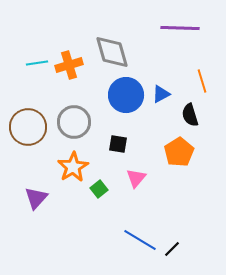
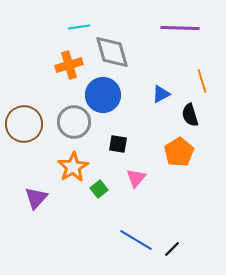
cyan line: moved 42 px right, 36 px up
blue circle: moved 23 px left
brown circle: moved 4 px left, 3 px up
blue line: moved 4 px left
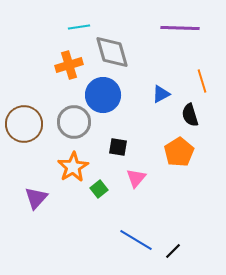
black square: moved 3 px down
black line: moved 1 px right, 2 px down
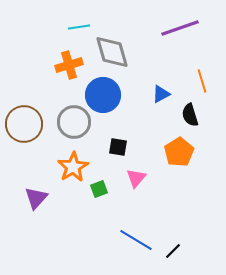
purple line: rotated 21 degrees counterclockwise
green square: rotated 18 degrees clockwise
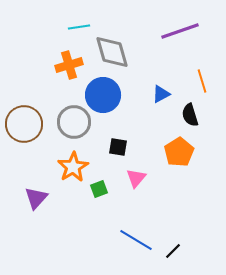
purple line: moved 3 px down
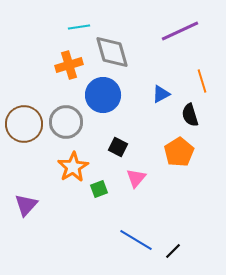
purple line: rotated 6 degrees counterclockwise
gray circle: moved 8 px left
black square: rotated 18 degrees clockwise
purple triangle: moved 10 px left, 7 px down
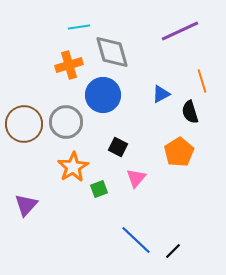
black semicircle: moved 3 px up
blue line: rotated 12 degrees clockwise
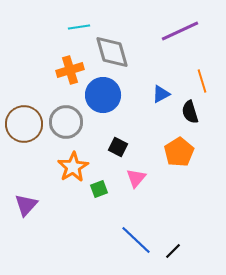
orange cross: moved 1 px right, 5 px down
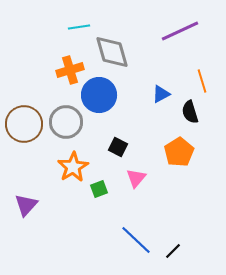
blue circle: moved 4 px left
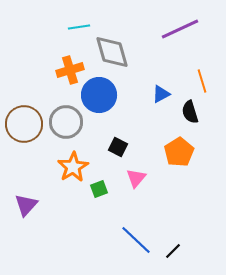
purple line: moved 2 px up
